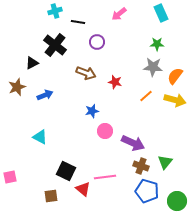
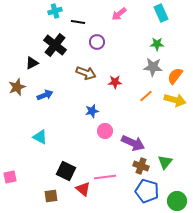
red star: rotated 16 degrees counterclockwise
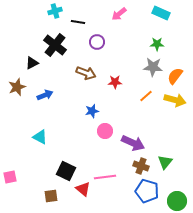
cyan rectangle: rotated 42 degrees counterclockwise
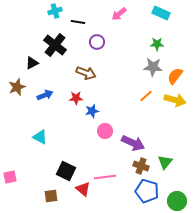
red star: moved 39 px left, 16 px down
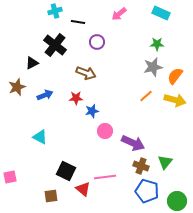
gray star: rotated 18 degrees counterclockwise
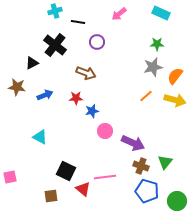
brown star: rotated 30 degrees clockwise
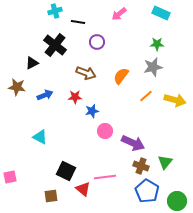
orange semicircle: moved 54 px left
red star: moved 1 px left, 1 px up
blue pentagon: rotated 15 degrees clockwise
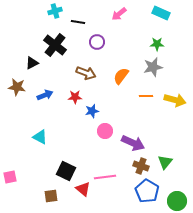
orange line: rotated 40 degrees clockwise
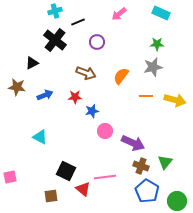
black line: rotated 32 degrees counterclockwise
black cross: moved 5 px up
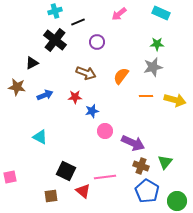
red triangle: moved 2 px down
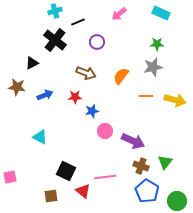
purple arrow: moved 2 px up
